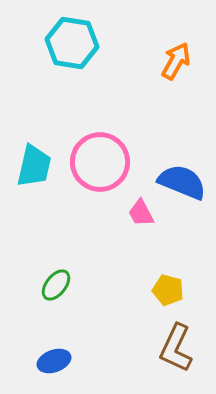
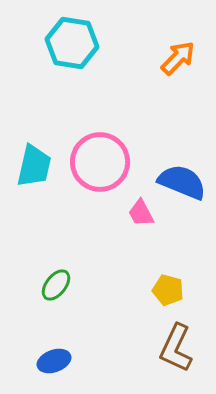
orange arrow: moved 2 px right, 3 px up; rotated 15 degrees clockwise
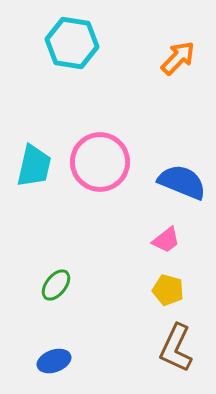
pink trapezoid: moved 25 px right, 27 px down; rotated 100 degrees counterclockwise
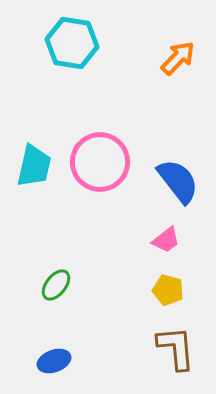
blue semicircle: moved 4 px left, 1 px up; rotated 30 degrees clockwise
brown L-shape: rotated 150 degrees clockwise
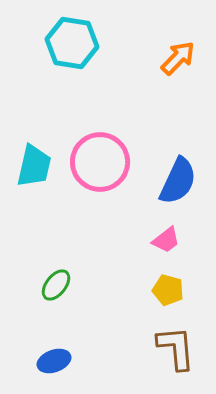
blue semicircle: rotated 63 degrees clockwise
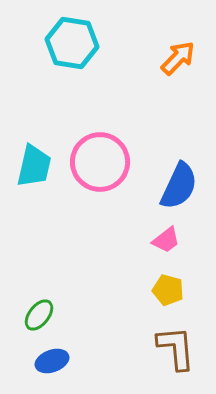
blue semicircle: moved 1 px right, 5 px down
green ellipse: moved 17 px left, 30 px down
blue ellipse: moved 2 px left
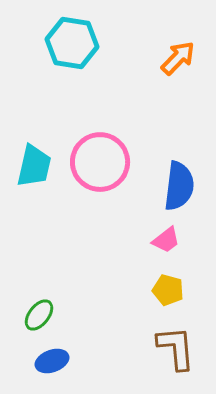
blue semicircle: rotated 18 degrees counterclockwise
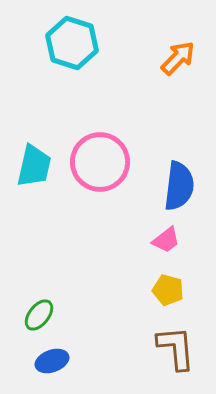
cyan hexagon: rotated 9 degrees clockwise
